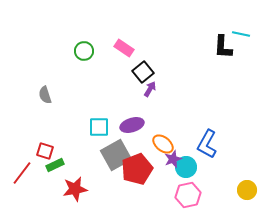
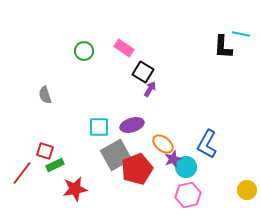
black square: rotated 20 degrees counterclockwise
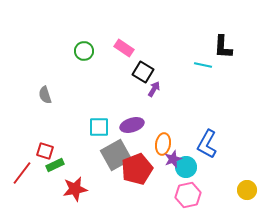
cyan line: moved 38 px left, 31 px down
purple arrow: moved 4 px right
orange ellipse: rotated 60 degrees clockwise
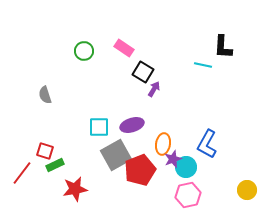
red pentagon: moved 3 px right, 1 px down
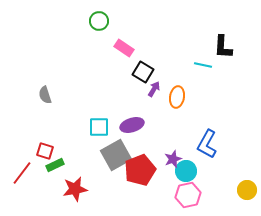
green circle: moved 15 px right, 30 px up
orange ellipse: moved 14 px right, 47 px up
cyan circle: moved 4 px down
